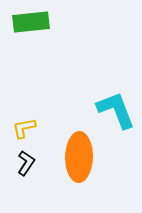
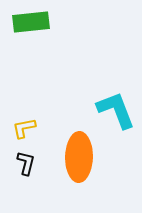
black L-shape: rotated 20 degrees counterclockwise
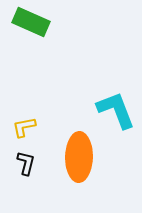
green rectangle: rotated 30 degrees clockwise
yellow L-shape: moved 1 px up
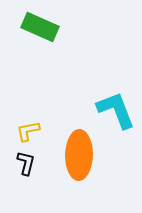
green rectangle: moved 9 px right, 5 px down
yellow L-shape: moved 4 px right, 4 px down
orange ellipse: moved 2 px up
